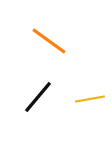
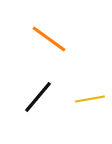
orange line: moved 2 px up
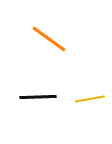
black line: rotated 48 degrees clockwise
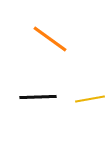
orange line: moved 1 px right
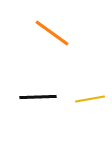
orange line: moved 2 px right, 6 px up
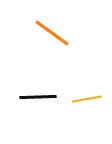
yellow line: moved 3 px left
